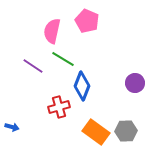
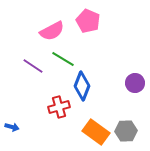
pink pentagon: moved 1 px right
pink semicircle: rotated 130 degrees counterclockwise
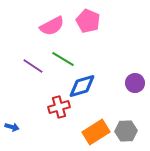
pink semicircle: moved 5 px up
blue diamond: rotated 52 degrees clockwise
orange rectangle: rotated 68 degrees counterclockwise
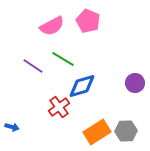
red cross: rotated 20 degrees counterclockwise
orange rectangle: moved 1 px right
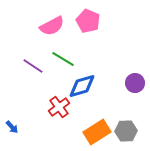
blue arrow: rotated 32 degrees clockwise
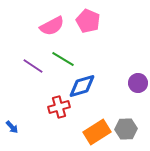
purple circle: moved 3 px right
red cross: rotated 20 degrees clockwise
gray hexagon: moved 2 px up
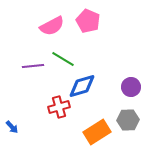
purple line: rotated 40 degrees counterclockwise
purple circle: moved 7 px left, 4 px down
gray hexagon: moved 2 px right, 9 px up
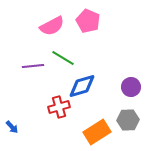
green line: moved 1 px up
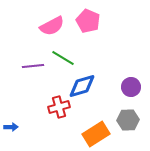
blue arrow: moved 1 px left; rotated 48 degrees counterclockwise
orange rectangle: moved 1 px left, 2 px down
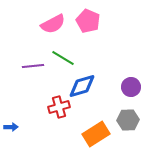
pink semicircle: moved 1 px right, 2 px up
